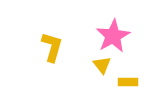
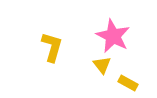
pink star: rotated 16 degrees counterclockwise
yellow rectangle: moved 1 px down; rotated 30 degrees clockwise
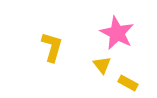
pink star: moved 4 px right, 3 px up
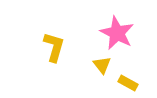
yellow L-shape: moved 2 px right
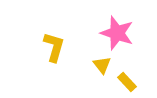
pink star: rotated 8 degrees counterclockwise
yellow rectangle: moved 1 px left, 1 px up; rotated 18 degrees clockwise
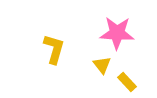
pink star: rotated 16 degrees counterclockwise
yellow L-shape: moved 2 px down
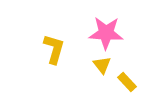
pink star: moved 11 px left
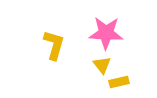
yellow L-shape: moved 4 px up
yellow rectangle: moved 8 px left; rotated 60 degrees counterclockwise
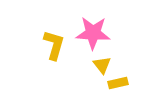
pink star: moved 13 px left
yellow rectangle: moved 1 px left, 1 px down
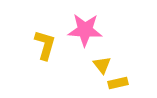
pink star: moved 8 px left, 3 px up
yellow L-shape: moved 9 px left
